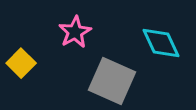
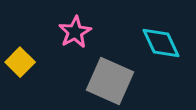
yellow square: moved 1 px left, 1 px up
gray square: moved 2 px left
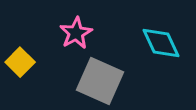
pink star: moved 1 px right, 1 px down
gray square: moved 10 px left
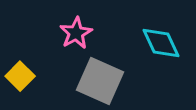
yellow square: moved 14 px down
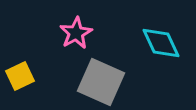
yellow square: rotated 20 degrees clockwise
gray square: moved 1 px right, 1 px down
